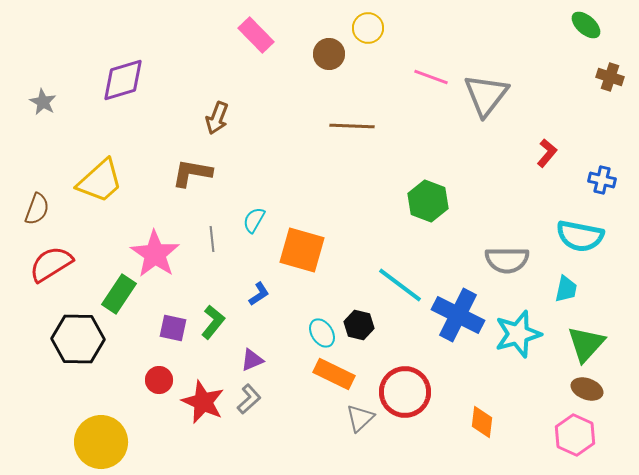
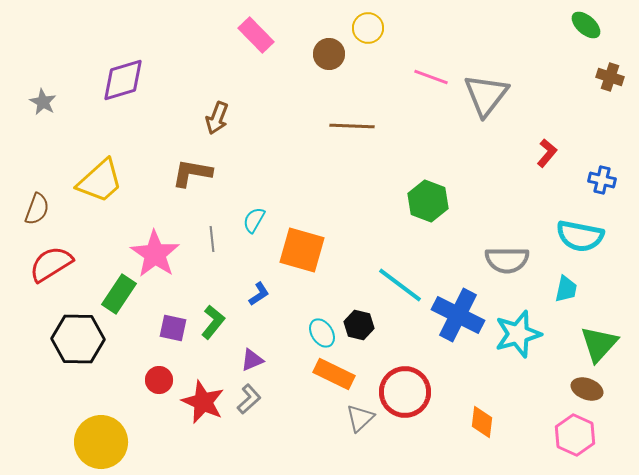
green triangle at (586, 344): moved 13 px right
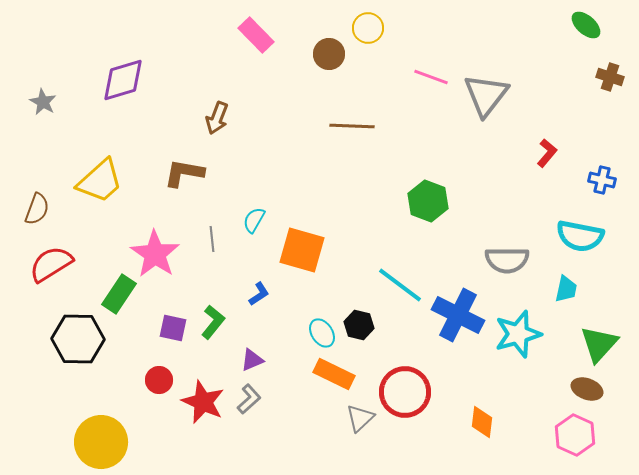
brown L-shape at (192, 173): moved 8 px left
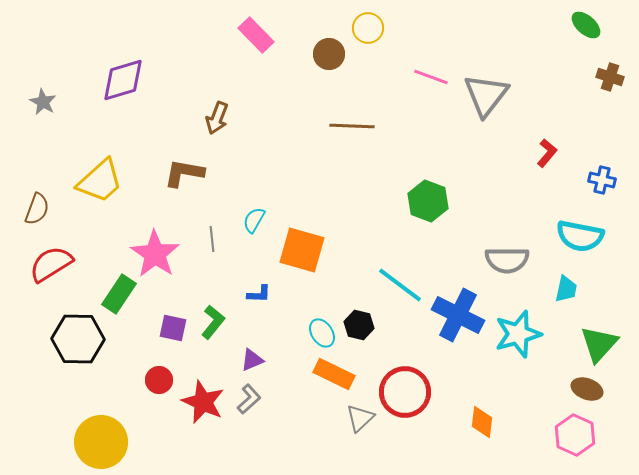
blue L-shape at (259, 294): rotated 35 degrees clockwise
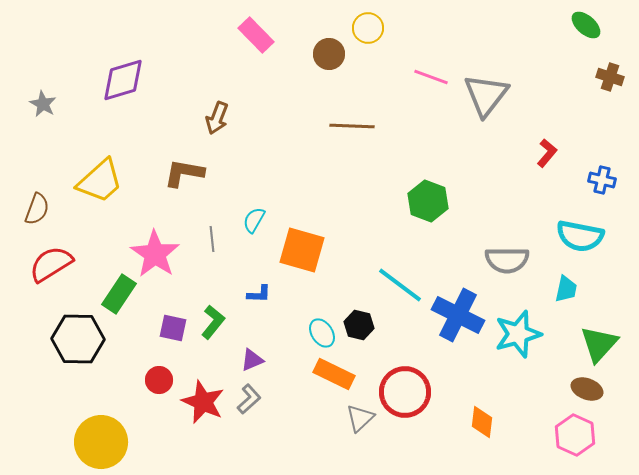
gray star at (43, 102): moved 2 px down
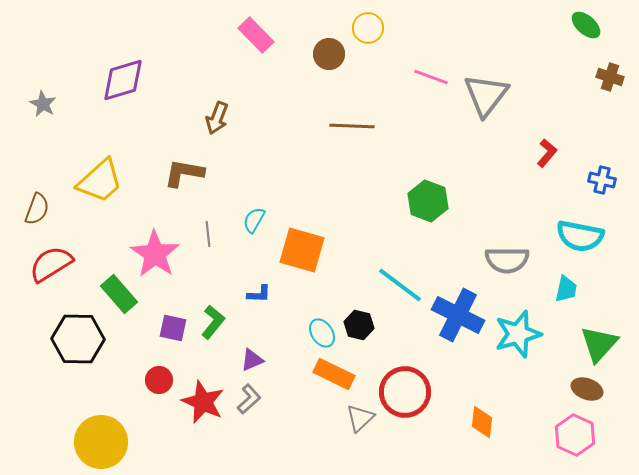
gray line at (212, 239): moved 4 px left, 5 px up
green rectangle at (119, 294): rotated 75 degrees counterclockwise
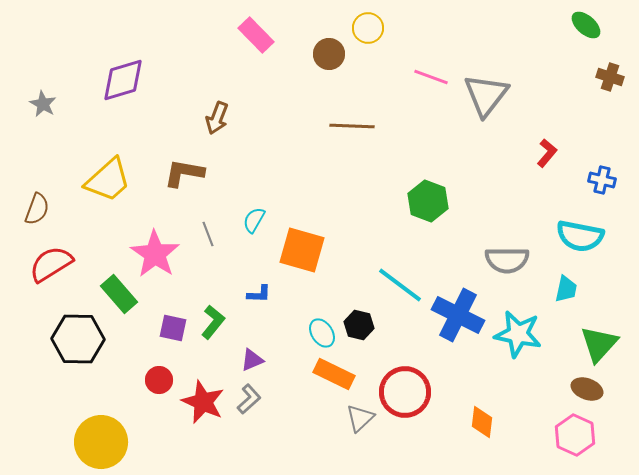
yellow trapezoid at (100, 181): moved 8 px right, 1 px up
gray line at (208, 234): rotated 15 degrees counterclockwise
cyan star at (518, 334): rotated 27 degrees clockwise
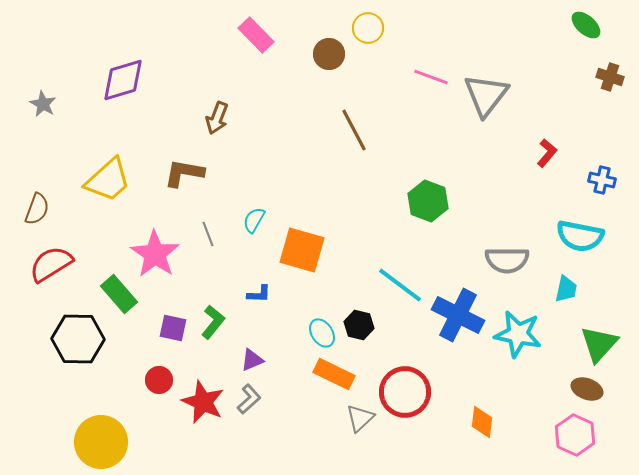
brown line at (352, 126): moved 2 px right, 4 px down; rotated 60 degrees clockwise
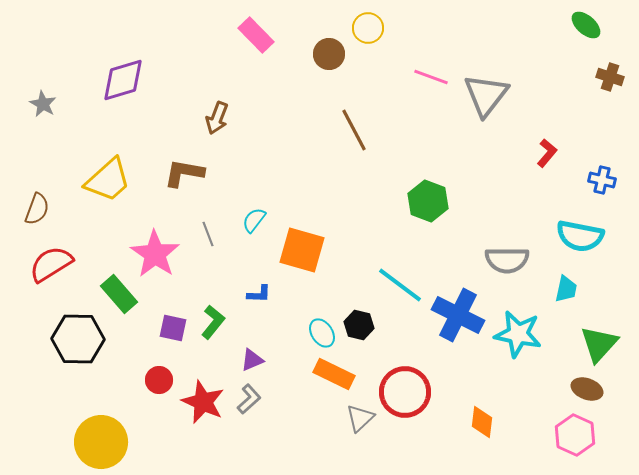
cyan semicircle at (254, 220): rotated 8 degrees clockwise
